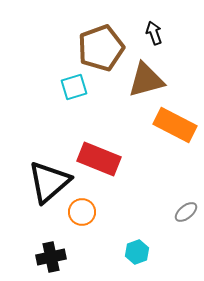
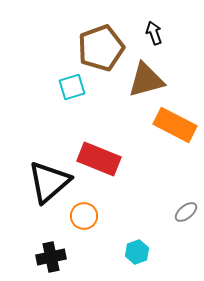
cyan square: moved 2 px left
orange circle: moved 2 px right, 4 px down
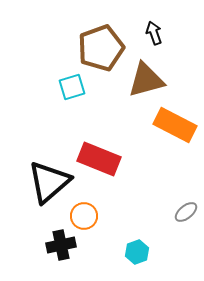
black cross: moved 10 px right, 12 px up
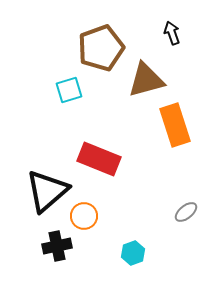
black arrow: moved 18 px right
cyan square: moved 3 px left, 3 px down
orange rectangle: rotated 45 degrees clockwise
black triangle: moved 2 px left, 9 px down
black cross: moved 4 px left, 1 px down
cyan hexagon: moved 4 px left, 1 px down
